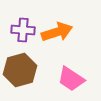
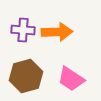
orange arrow: rotated 16 degrees clockwise
brown hexagon: moved 6 px right, 6 px down
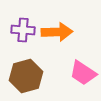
pink trapezoid: moved 12 px right, 6 px up
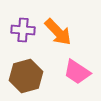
orange arrow: moved 1 px right; rotated 48 degrees clockwise
pink trapezoid: moved 6 px left, 1 px up
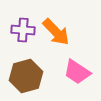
orange arrow: moved 2 px left
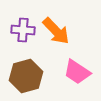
orange arrow: moved 1 px up
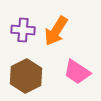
orange arrow: rotated 76 degrees clockwise
brown hexagon: rotated 12 degrees counterclockwise
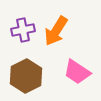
purple cross: rotated 15 degrees counterclockwise
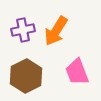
pink trapezoid: rotated 36 degrees clockwise
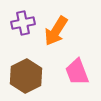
purple cross: moved 7 px up
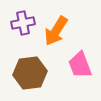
pink trapezoid: moved 3 px right, 7 px up
brown hexagon: moved 4 px right, 3 px up; rotated 20 degrees clockwise
